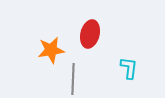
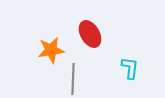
red ellipse: rotated 44 degrees counterclockwise
cyan L-shape: moved 1 px right
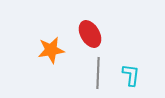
cyan L-shape: moved 1 px right, 7 px down
gray line: moved 25 px right, 6 px up
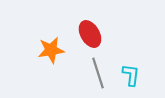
gray line: rotated 20 degrees counterclockwise
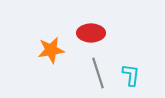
red ellipse: moved 1 px right, 1 px up; rotated 60 degrees counterclockwise
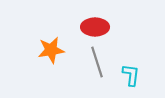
red ellipse: moved 4 px right, 6 px up
gray line: moved 1 px left, 11 px up
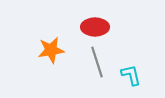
cyan L-shape: rotated 20 degrees counterclockwise
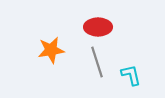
red ellipse: moved 3 px right
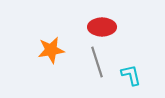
red ellipse: moved 4 px right
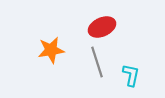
red ellipse: rotated 24 degrees counterclockwise
cyan L-shape: rotated 25 degrees clockwise
